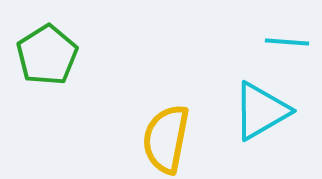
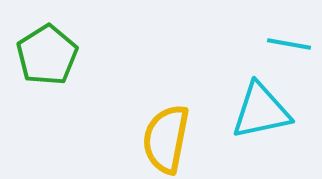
cyan line: moved 2 px right, 2 px down; rotated 6 degrees clockwise
cyan triangle: rotated 18 degrees clockwise
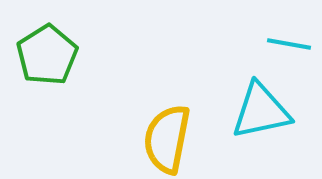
yellow semicircle: moved 1 px right
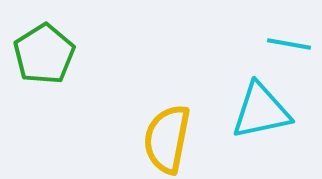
green pentagon: moved 3 px left, 1 px up
